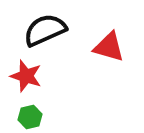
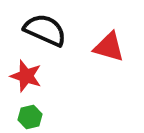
black semicircle: rotated 48 degrees clockwise
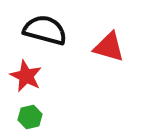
black semicircle: rotated 9 degrees counterclockwise
red star: rotated 8 degrees clockwise
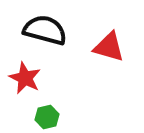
red star: moved 1 px left, 2 px down
green hexagon: moved 17 px right
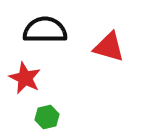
black semicircle: rotated 15 degrees counterclockwise
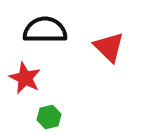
red triangle: rotated 28 degrees clockwise
green hexagon: moved 2 px right
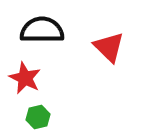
black semicircle: moved 3 px left
green hexagon: moved 11 px left
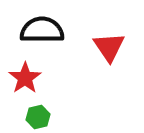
red triangle: rotated 12 degrees clockwise
red star: rotated 12 degrees clockwise
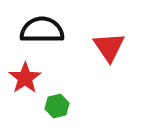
green hexagon: moved 19 px right, 11 px up
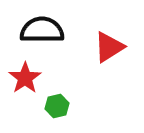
red triangle: rotated 32 degrees clockwise
